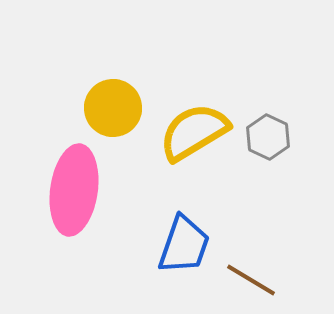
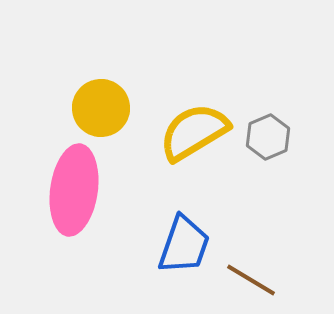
yellow circle: moved 12 px left
gray hexagon: rotated 12 degrees clockwise
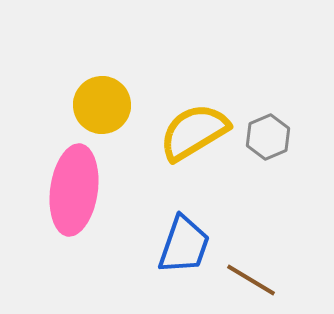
yellow circle: moved 1 px right, 3 px up
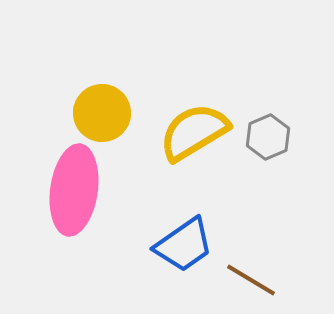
yellow circle: moved 8 px down
blue trapezoid: rotated 36 degrees clockwise
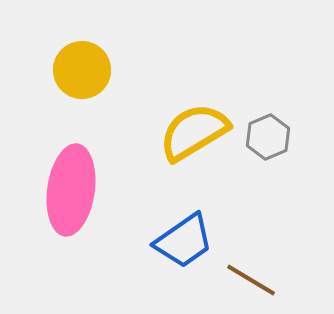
yellow circle: moved 20 px left, 43 px up
pink ellipse: moved 3 px left
blue trapezoid: moved 4 px up
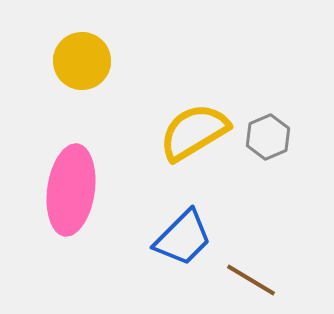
yellow circle: moved 9 px up
blue trapezoid: moved 1 px left, 3 px up; rotated 10 degrees counterclockwise
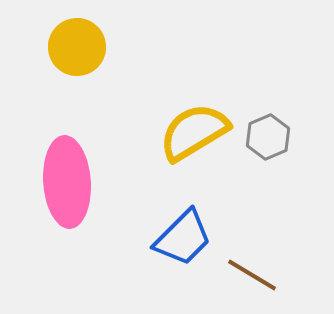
yellow circle: moved 5 px left, 14 px up
pink ellipse: moved 4 px left, 8 px up; rotated 12 degrees counterclockwise
brown line: moved 1 px right, 5 px up
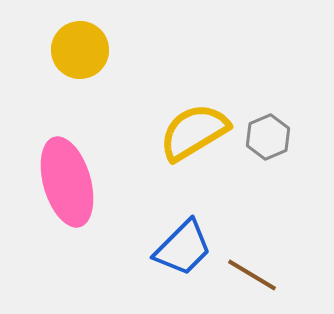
yellow circle: moved 3 px right, 3 px down
pink ellipse: rotated 12 degrees counterclockwise
blue trapezoid: moved 10 px down
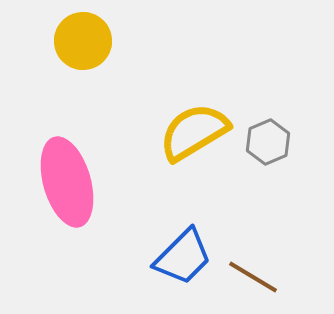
yellow circle: moved 3 px right, 9 px up
gray hexagon: moved 5 px down
blue trapezoid: moved 9 px down
brown line: moved 1 px right, 2 px down
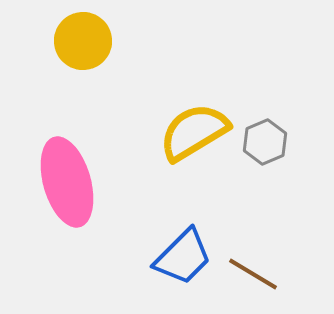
gray hexagon: moved 3 px left
brown line: moved 3 px up
